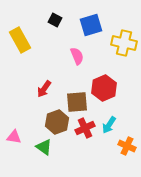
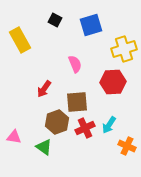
yellow cross: moved 6 px down; rotated 30 degrees counterclockwise
pink semicircle: moved 2 px left, 8 px down
red hexagon: moved 9 px right, 6 px up; rotated 20 degrees clockwise
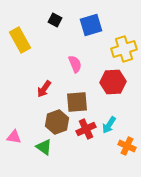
red cross: moved 1 px right, 1 px down
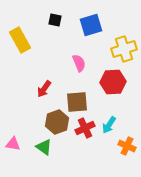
black square: rotated 16 degrees counterclockwise
pink semicircle: moved 4 px right, 1 px up
red cross: moved 1 px left, 1 px up
pink triangle: moved 1 px left, 7 px down
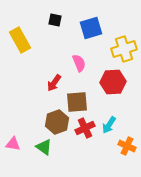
blue square: moved 3 px down
red arrow: moved 10 px right, 6 px up
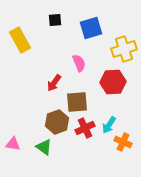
black square: rotated 16 degrees counterclockwise
orange cross: moved 4 px left, 4 px up
